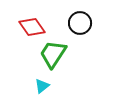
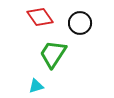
red diamond: moved 8 px right, 10 px up
cyan triangle: moved 6 px left; rotated 21 degrees clockwise
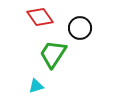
black circle: moved 5 px down
